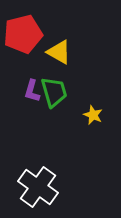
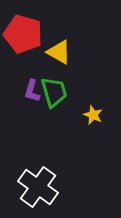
red pentagon: rotated 30 degrees clockwise
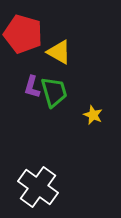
purple L-shape: moved 4 px up
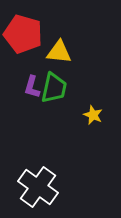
yellow triangle: rotated 24 degrees counterclockwise
green trapezoid: moved 4 px up; rotated 28 degrees clockwise
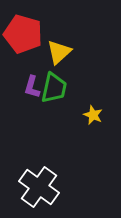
yellow triangle: rotated 48 degrees counterclockwise
white cross: moved 1 px right
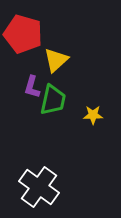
yellow triangle: moved 3 px left, 8 px down
green trapezoid: moved 1 px left, 12 px down
yellow star: rotated 24 degrees counterclockwise
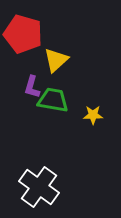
green trapezoid: rotated 92 degrees counterclockwise
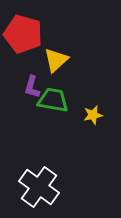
yellow star: rotated 12 degrees counterclockwise
